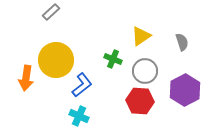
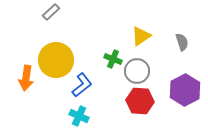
gray circle: moved 8 px left
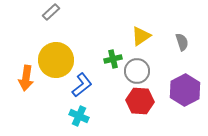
green cross: rotated 36 degrees counterclockwise
